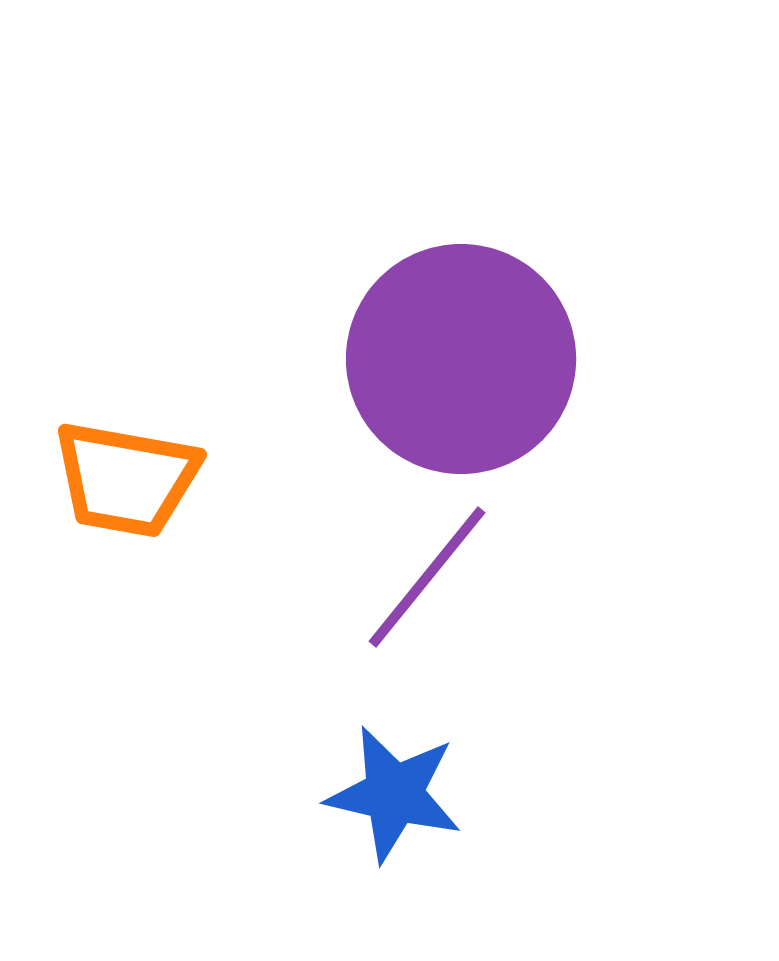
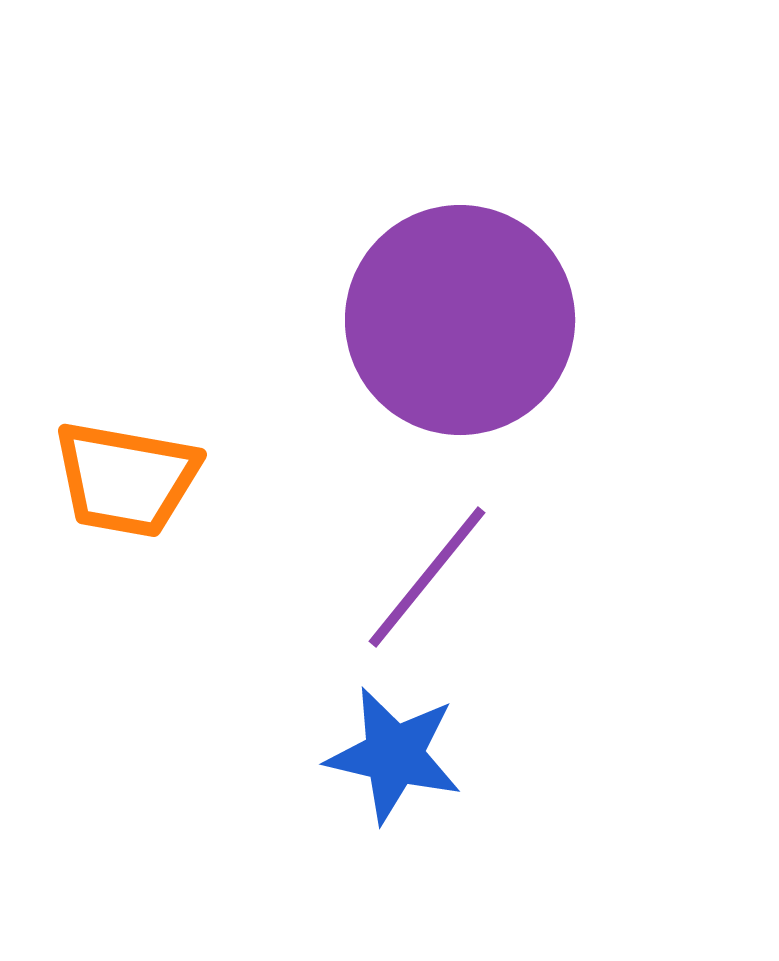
purple circle: moved 1 px left, 39 px up
blue star: moved 39 px up
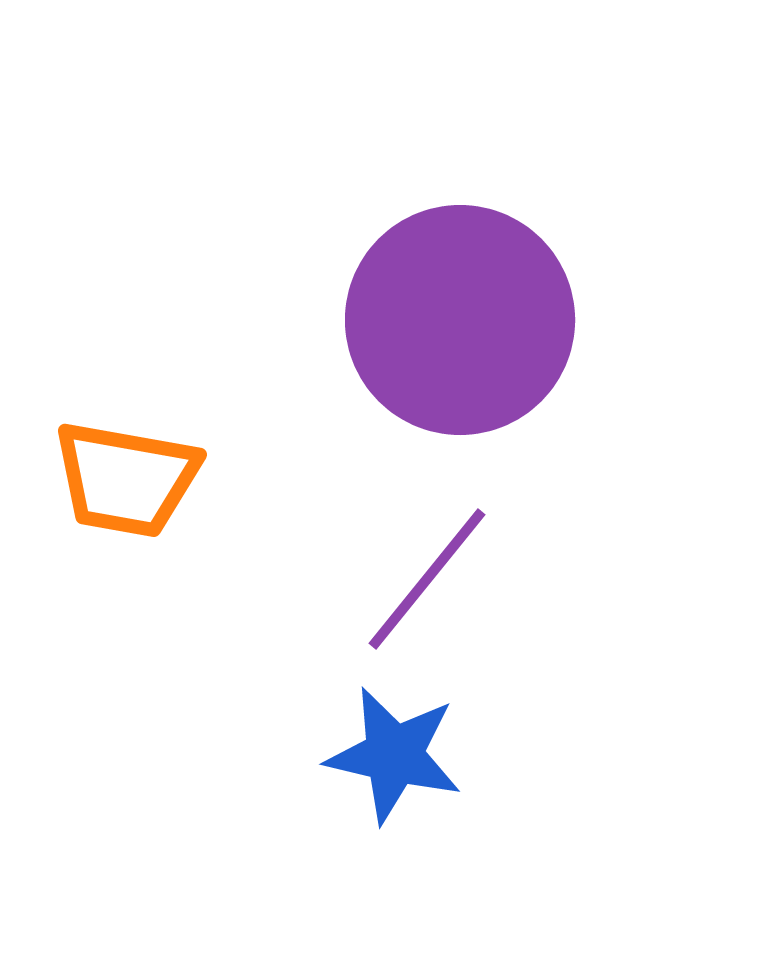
purple line: moved 2 px down
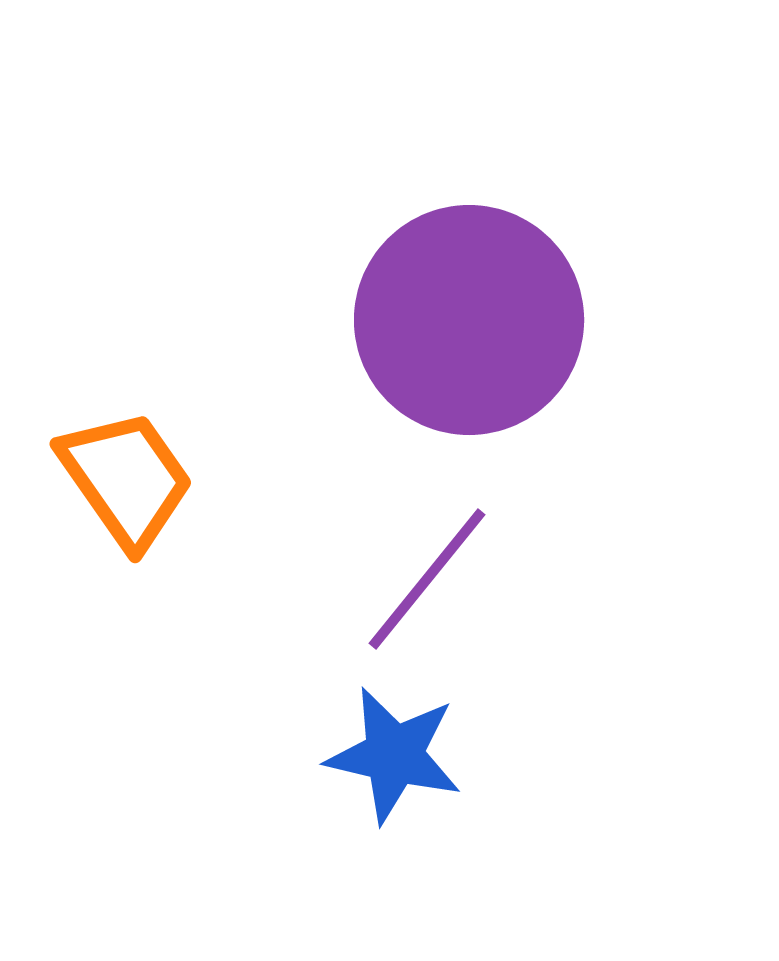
purple circle: moved 9 px right
orange trapezoid: rotated 135 degrees counterclockwise
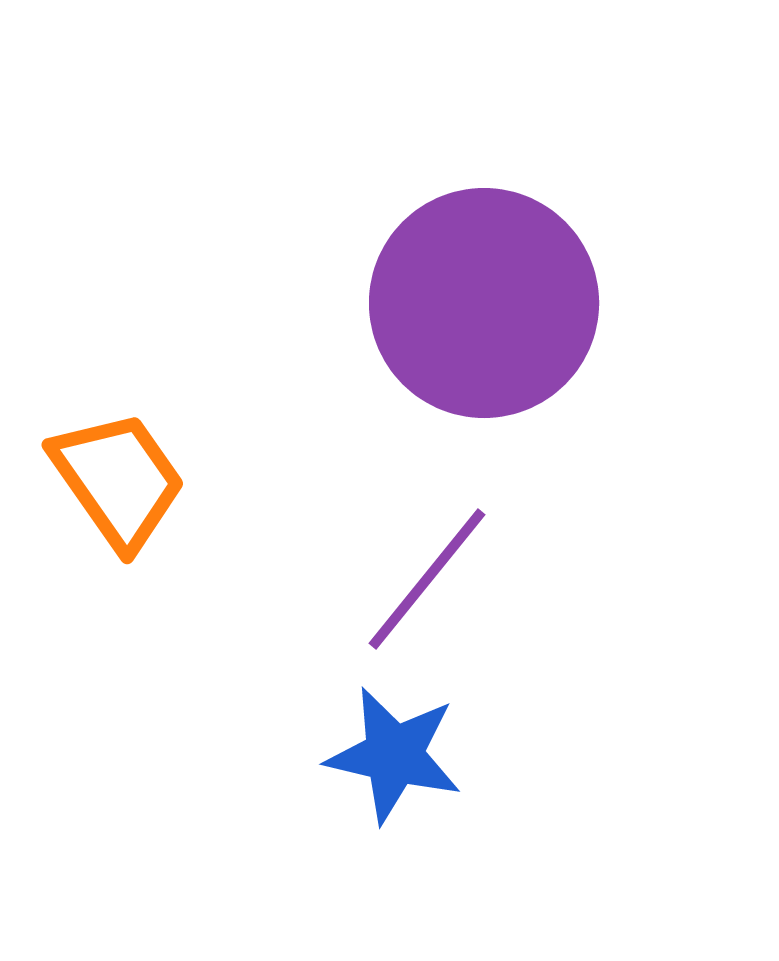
purple circle: moved 15 px right, 17 px up
orange trapezoid: moved 8 px left, 1 px down
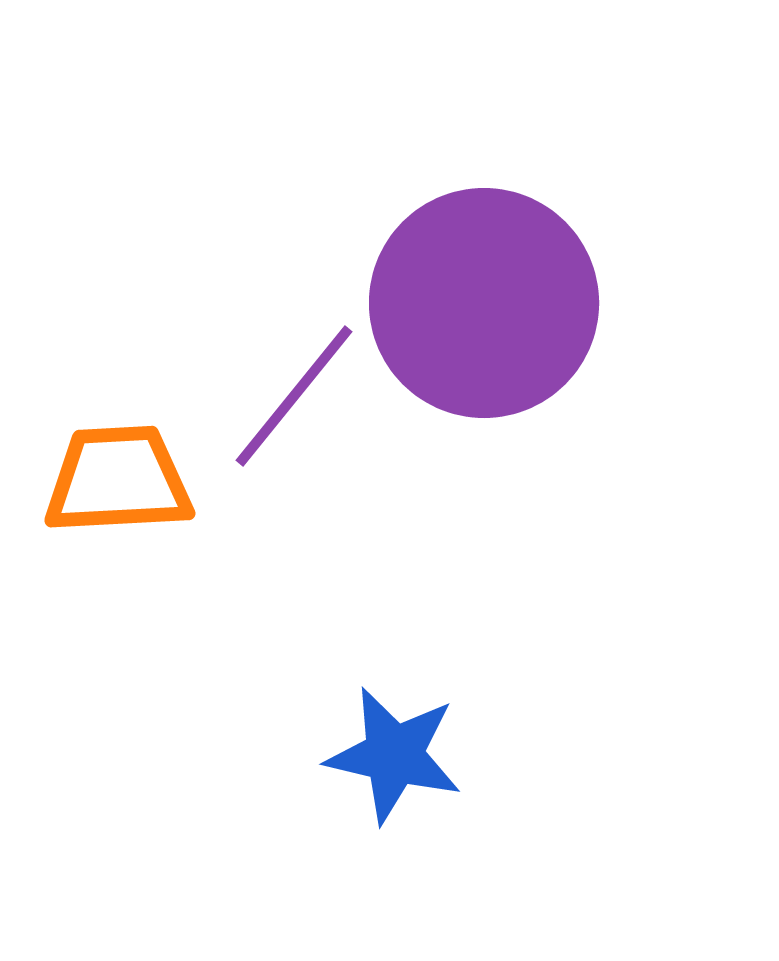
orange trapezoid: rotated 58 degrees counterclockwise
purple line: moved 133 px left, 183 px up
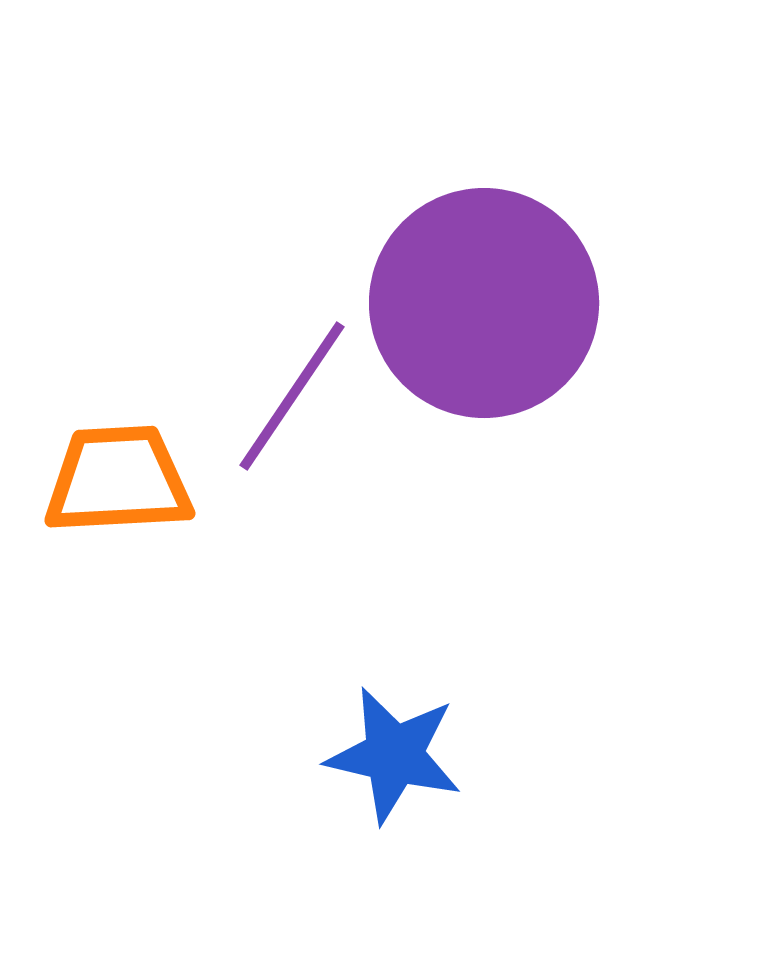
purple line: moved 2 px left; rotated 5 degrees counterclockwise
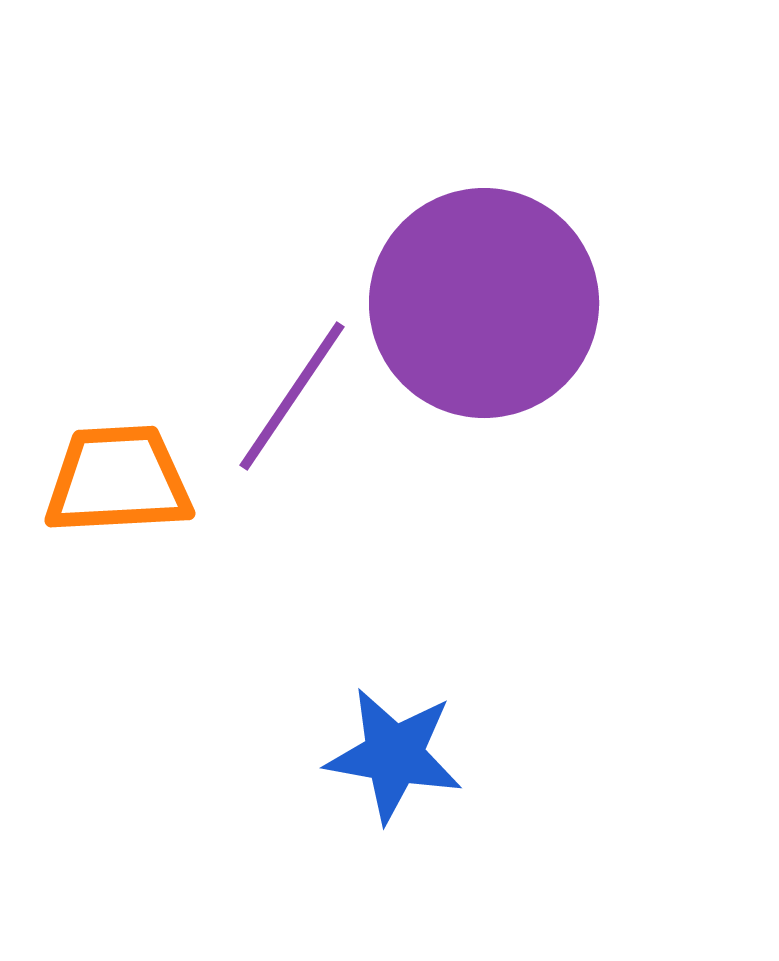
blue star: rotated 3 degrees counterclockwise
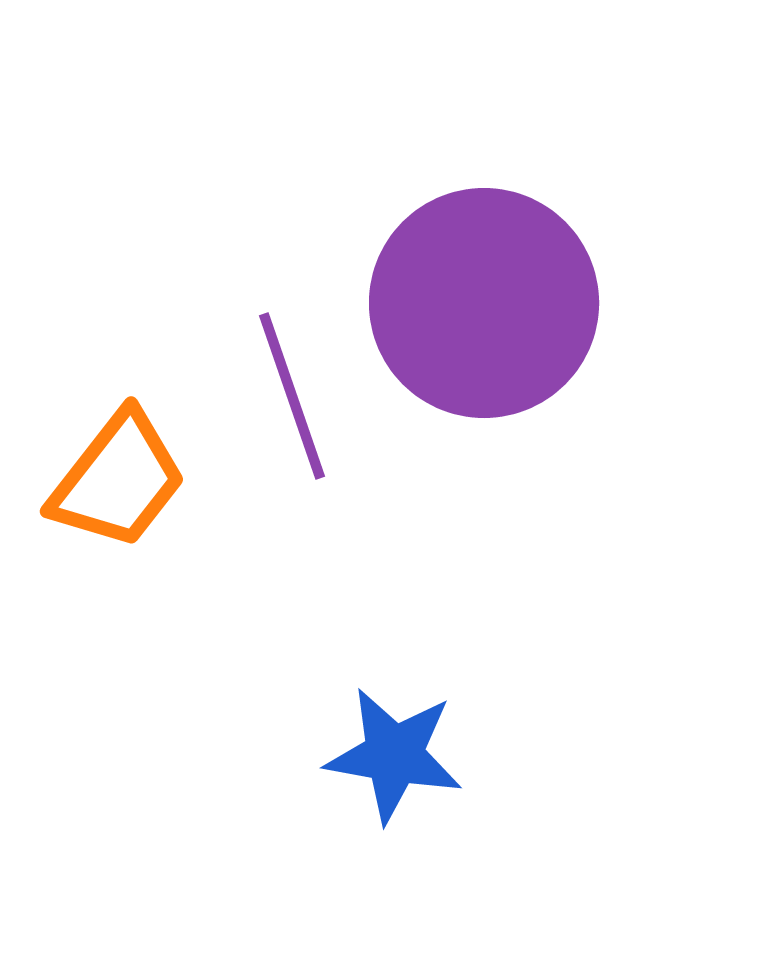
purple line: rotated 53 degrees counterclockwise
orange trapezoid: rotated 131 degrees clockwise
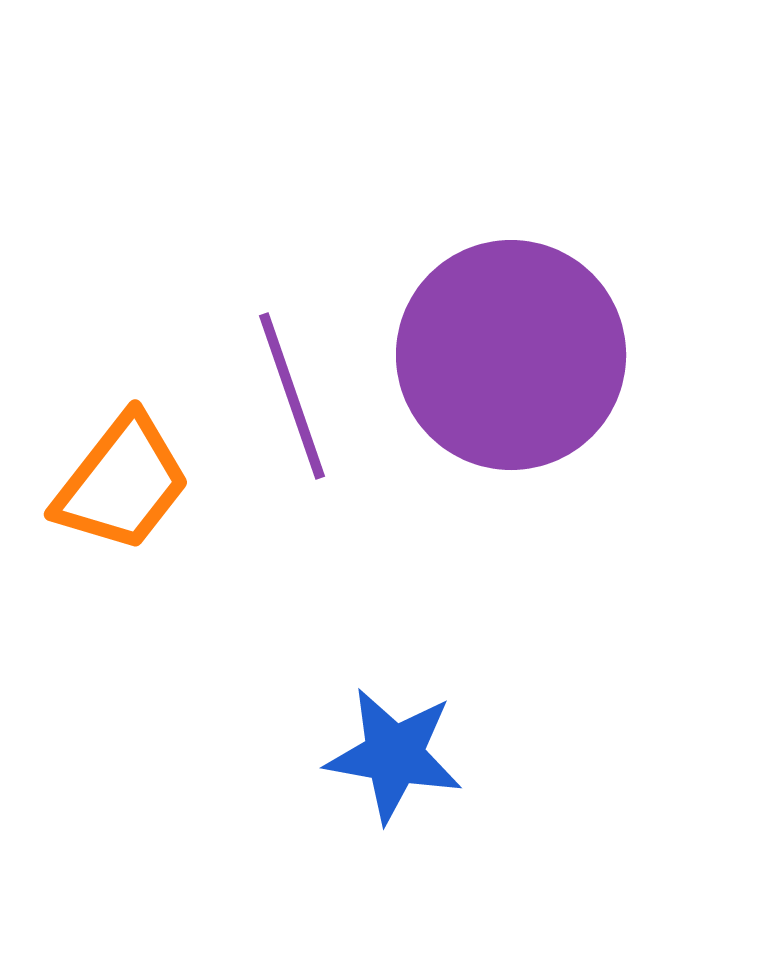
purple circle: moved 27 px right, 52 px down
orange trapezoid: moved 4 px right, 3 px down
